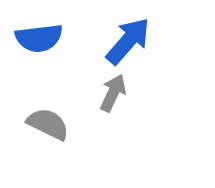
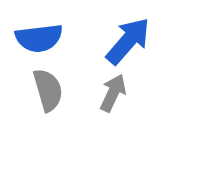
gray semicircle: moved 34 px up; rotated 48 degrees clockwise
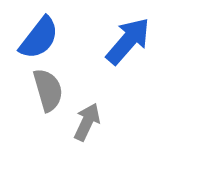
blue semicircle: rotated 45 degrees counterclockwise
gray arrow: moved 26 px left, 29 px down
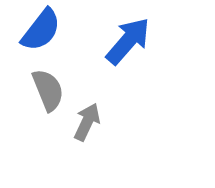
blue semicircle: moved 2 px right, 8 px up
gray semicircle: rotated 6 degrees counterclockwise
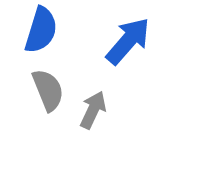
blue semicircle: rotated 21 degrees counterclockwise
gray arrow: moved 6 px right, 12 px up
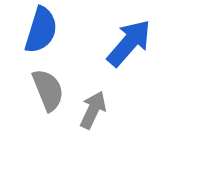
blue arrow: moved 1 px right, 2 px down
